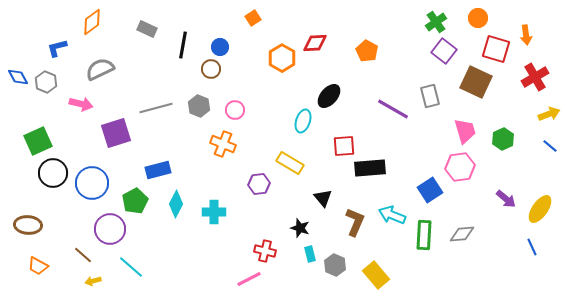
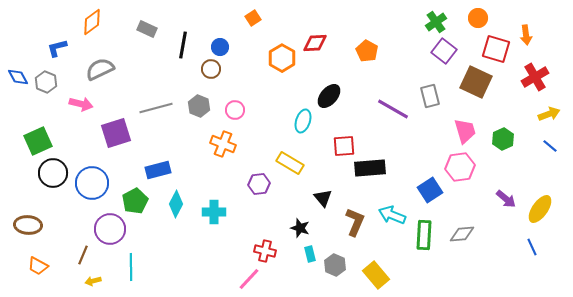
brown line at (83, 255): rotated 72 degrees clockwise
cyan line at (131, 267): rotated 48 degrees clockwise
pink line at (249, 279): rotated 20 degrees counterclockwise
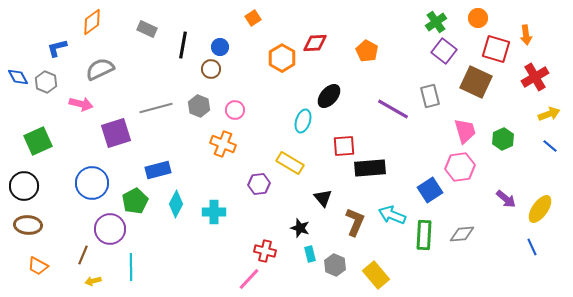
black circle at (53, 173): moved 29 px left, 13 px down
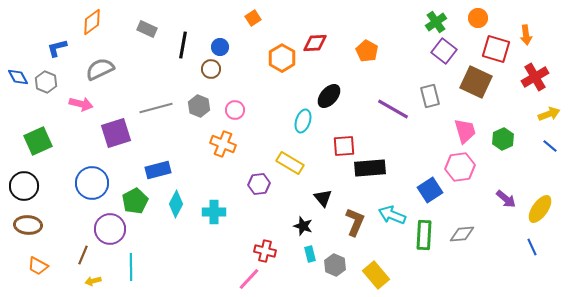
black star at (300, 228): moved 3 px right, 2 px up
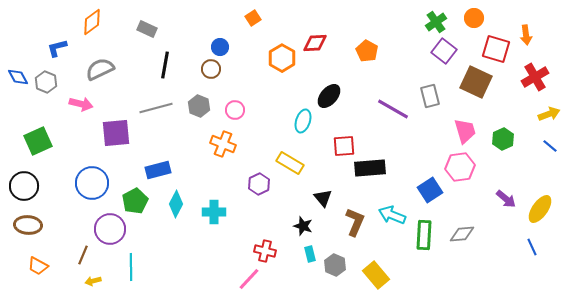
orange circle at (478, 18): moved 4 px left
black line at (183, 45): moved 18 px left, 20 px down
purple square at (116, 133): rotated 12 degrees clockwise
purple hexagon at (259, 184): rotated 20 degrees counterclockwise
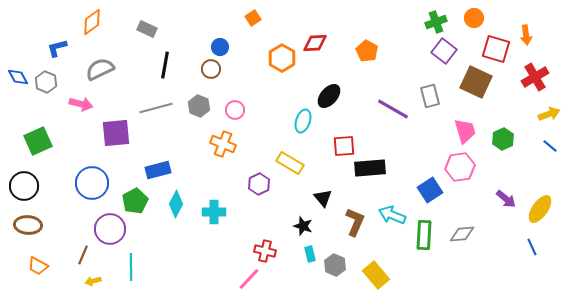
green cross at (436, 22): rotated 15 degrees clockwise
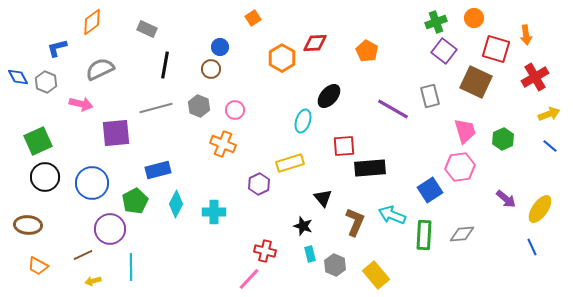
yellow rectangle at (290, 163): rotated 48 degrees counterclockwise
black circle at (24, 186): moved 21 px right, 9 px up
brown line at (83, 255): rotated 42 degrees clockwise
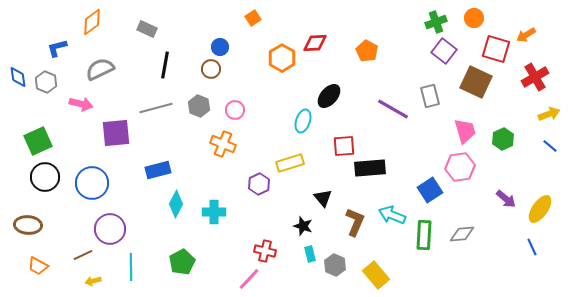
orange arrow at (526, 35): rotated 66 degrees clockwise
blue diamond at (18, 77): rotated 20 degrees clockwise
green pentagon at (135, 201): moved 47 px right, 61 px down
